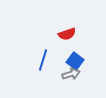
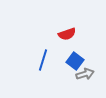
gray arrow: moved 14 px right
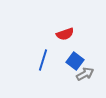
red semicircle: moved 2 px left
gray arrow: rotated 12 degrees counterclockwise
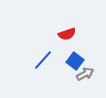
red semicircle: moved 2 px right
blue line: rotated 25 degrees clockwise
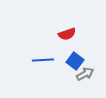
blue line: rotated 45 degrees clockwise
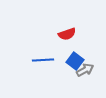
gray arrow: moved 4 px up
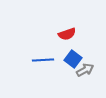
blue square: moved 2 px left, 2 px up
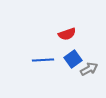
blue square: rotated 18 degrees clockwise
gray arrow: moved 4 px right, 1 px up
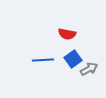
red semicircle: rotated 30 degrees clockwise
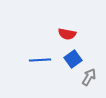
blue line: moved 3 px left
gray arrow: moved 8 px down; rotated 30 degrees counterclockwise
